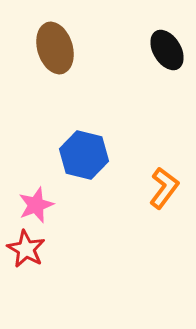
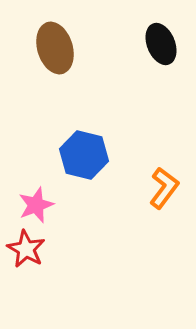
black ellipse: moved 6 px left, 6 px up; rotated 9 degrees clockwise
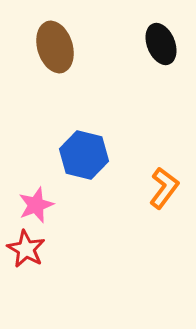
brown ellipse: moved 1 px up
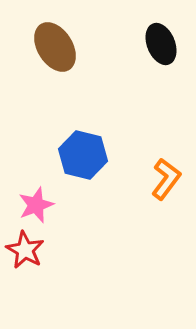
brown ellipse: rotated 15 degrees counterclockwise
blue hexagon: moved 1 px left
orange L-shape: moved 2 px right, 9 px up
red star: moved 1 px left, 1 px down
